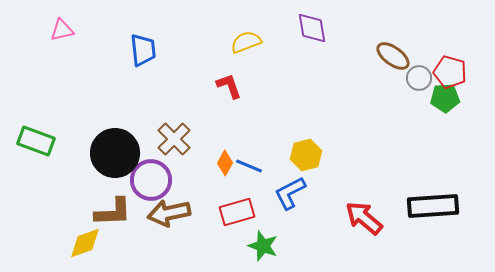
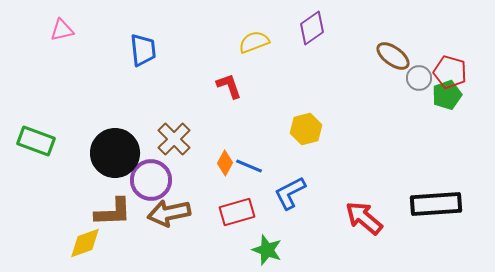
purple diamond: rotated 64 degrees clockwise
yellow semicircle: moved 8 px right
green pentagon: moved 2 px right, 3 px up; rotated 16 degrees counterclockwise
yellow hexagon: moved 26 px up
black rectangle: moved 3 px right, 2 px up
green star: moved 4 px right, 4 px down
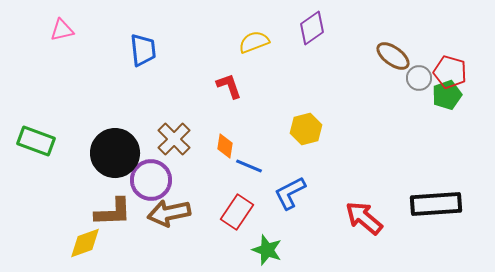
orange diamond: moved 17 px up; rotated 20 degrees counterclockwise
red rectangle: rotated 40 degrees counterclockwise
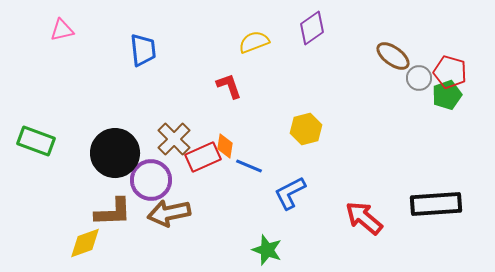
red rectangle: moved 34 px left, 55 px up; rotated 32 degrees clockwise
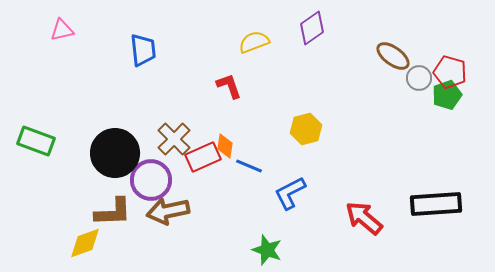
brown arrow: moved 1 px left, 2 px up
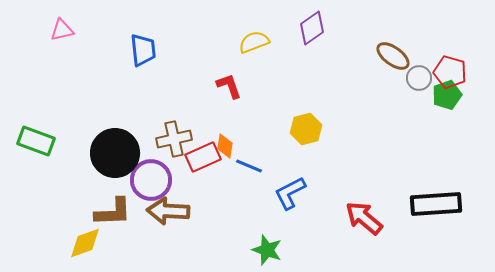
brown cross: rotated 32 degrees clockwise
brown arrow: rotated 15 degrees clockwise
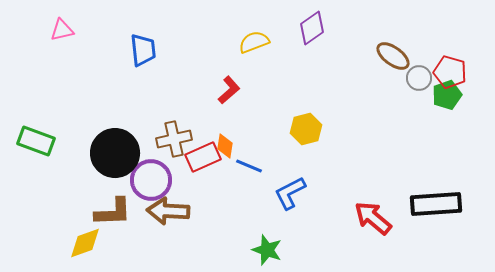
red L-shape: moved 4 px down; rotated 68 degrees clockwise
red arrow: moved 9 px right
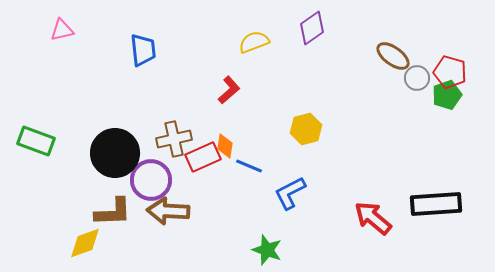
gray circle: moved 2 px left
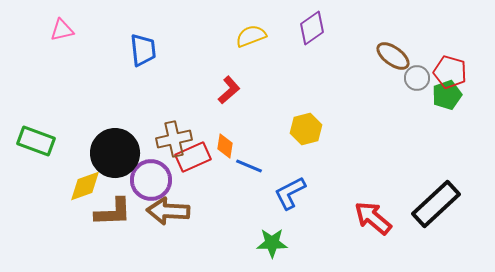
yellow semicircle: moved 3 px left, 6 px up
red rectangle: moved 10 px left
black rectangle: rotated 39 degrees counterclockwise
yellow diamond: moved 57 px up
green star: moved 5 px right, 7 px up; rotated 20 degrees counterclockwise
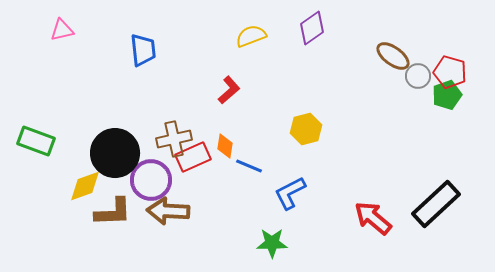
gray circle: moved 1 px right, 2 px up
